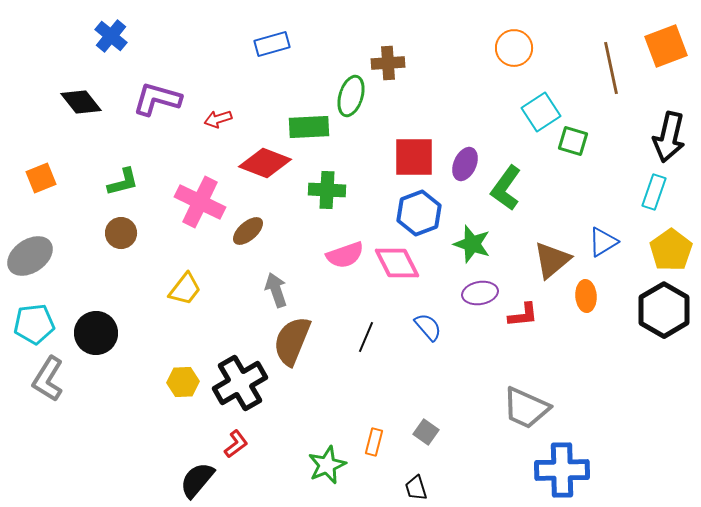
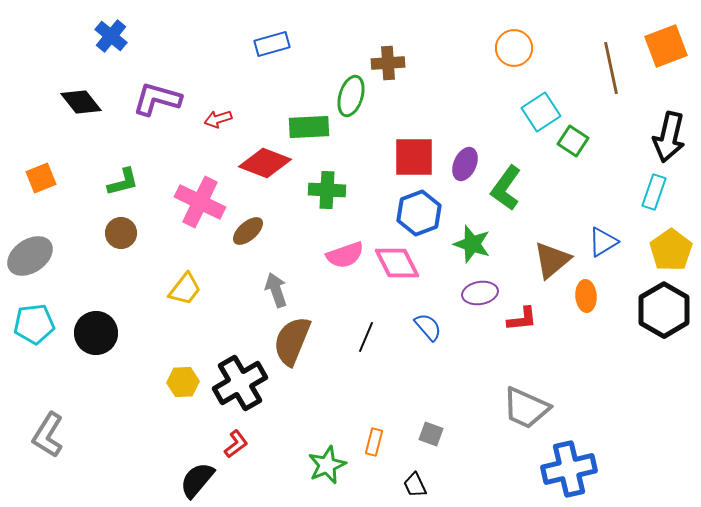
green square at (573, 141): rotated 16 degrees clockwise
red L-shape at (523, 315): moved 1 px left, 4 px down
gray L-shape at (48, 379): moved 56 px down
gray square at (426, 432): moved 5 px right, 2 px down; rotated 15 degrees counterclockwise
blue cross at (562, 470): moved 7 px right, 1 px up; rotated 12 degrees counterclockwise
black trapezoid at (416, 488): moved 1 px left, 3 px up; rotated 8 degrees counterclockwise
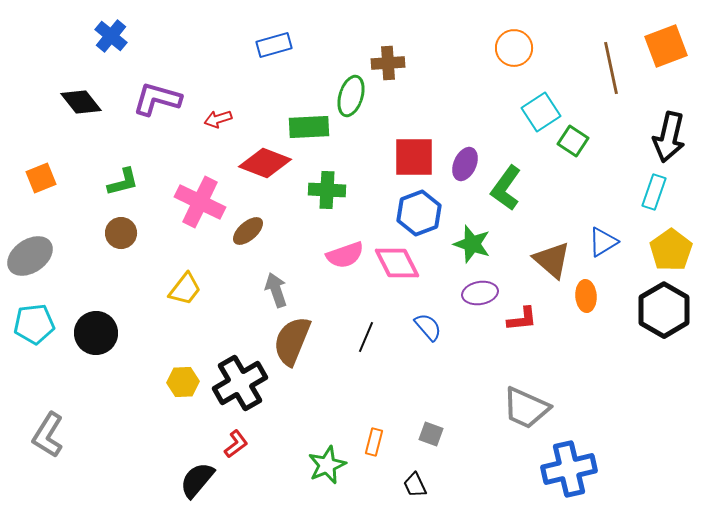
blue rectangle at (272, 44): moved 2 px right, 1 px down
brown triangle at (552, 260): rotated 39 degrees counterclockwise
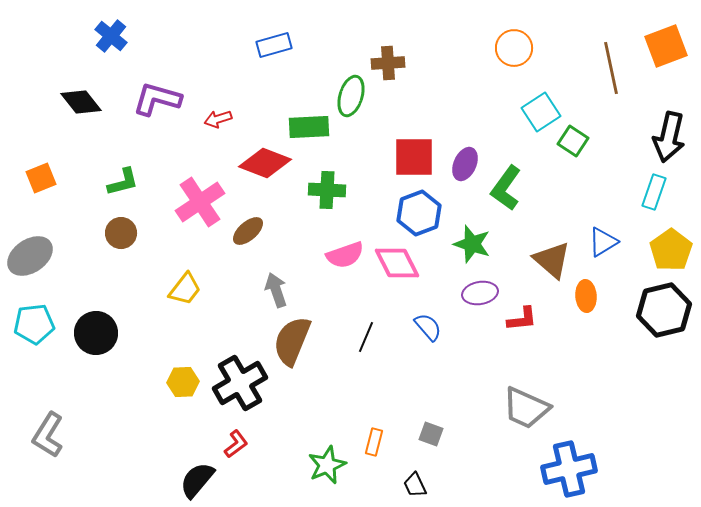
pink cross at (200, 202): rotated 30 degrees clockwise
black hexagon at (664, 310): rotated 16 degrees clockwise
